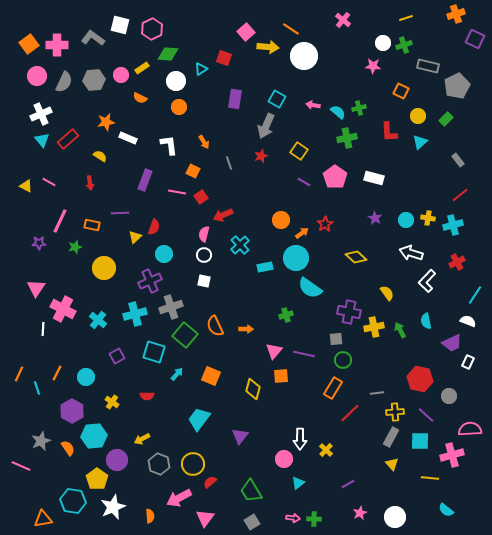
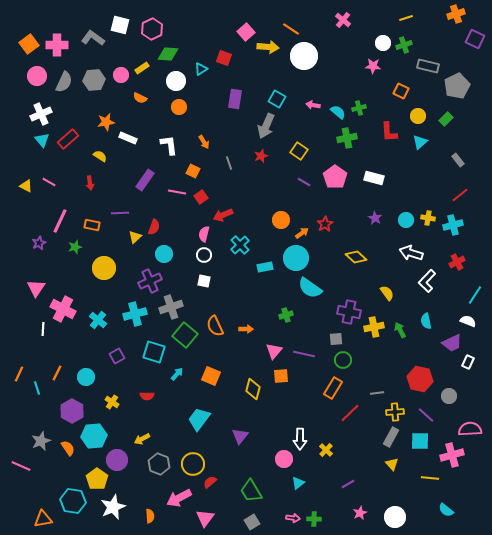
purple rectangle at (145, 180): rotated 15 degrees clockwise
purple star at (39, 243): rotated 24 degrees counterclockwise
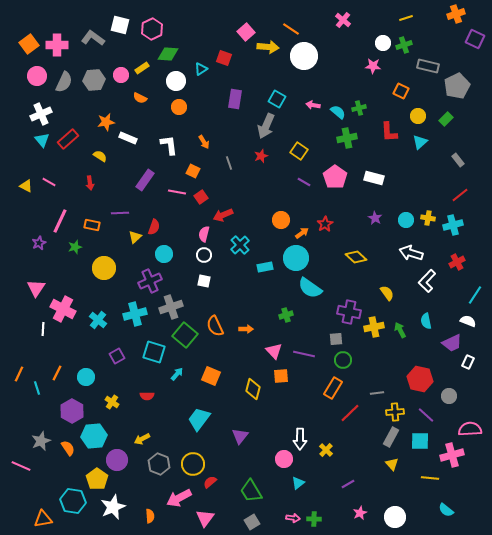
pink triangle at (274, 351): rotated 24 degrees counterclockwise
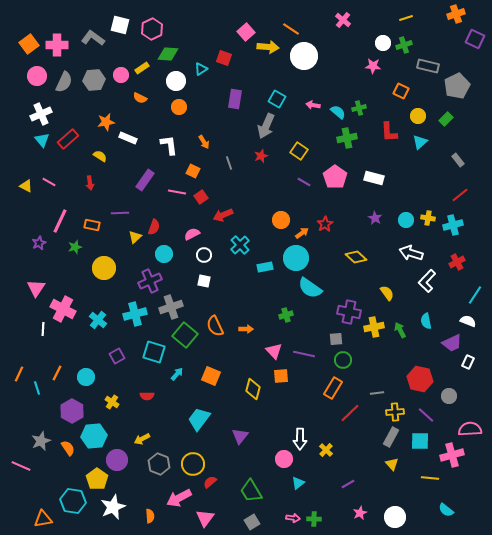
pink semicircle at (204, 234): moved 12 px left; rotated 49 degrees clockwise
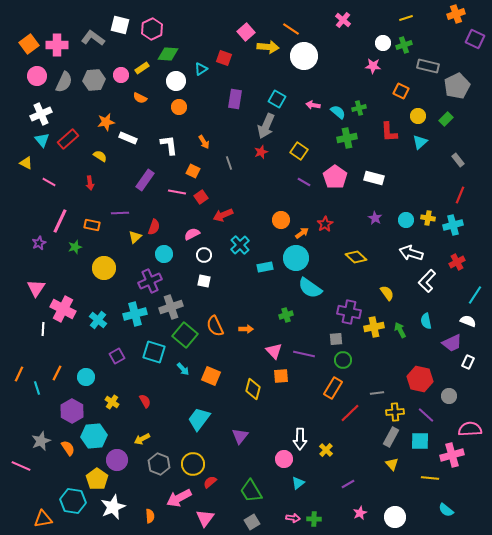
red star at (261, 156): moved 4 px up
yellow triangle at (26, 186): moved 23 px up
red line at (460, 195): rotated 30 degrees counterclockwise
cyan arrow at (177, 374): moved 6 px right, 5 px up; rotated 96 degrees clockwise
red semicircle at (147, 396): moved 2 px left, 5 px down; rotated 120 degrees counterclockwise
